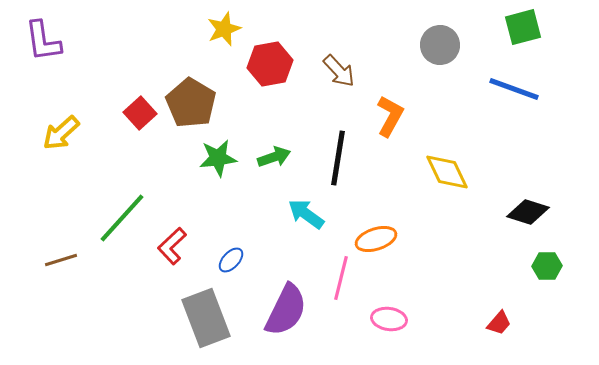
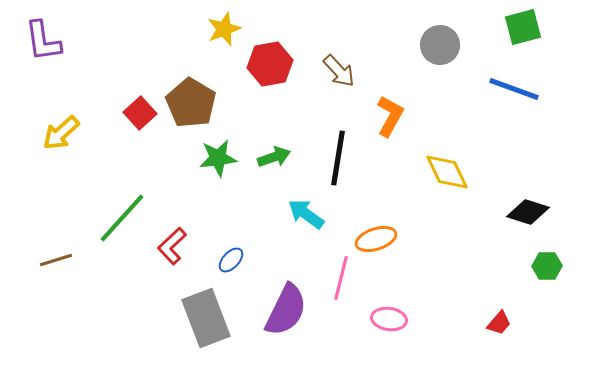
brown line: moved 5 px left
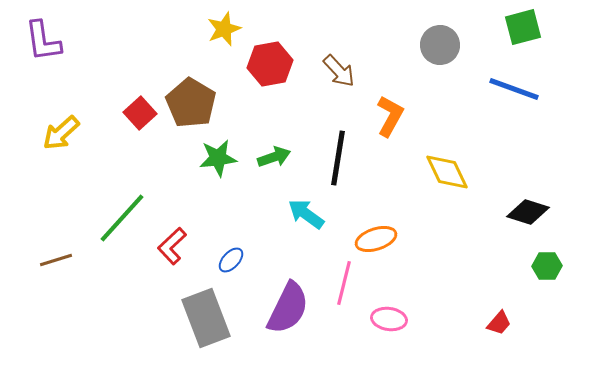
pink line: moved 3 px right, 5 px down
purple semicircle: moved 2 px right, 2 px up
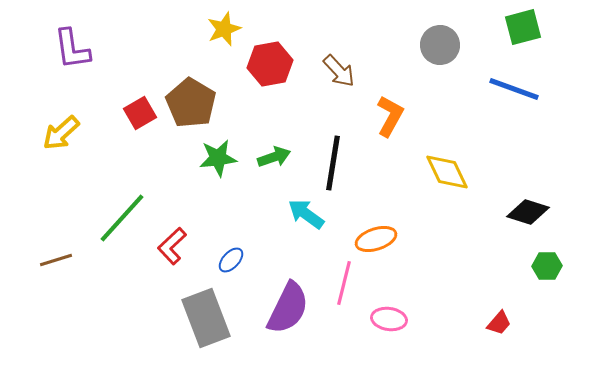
purple L-shape: moved 29 px right, 8 px down
red square: rotated 12 degrees clockwise
black line: moved 5 px left, 5 px down
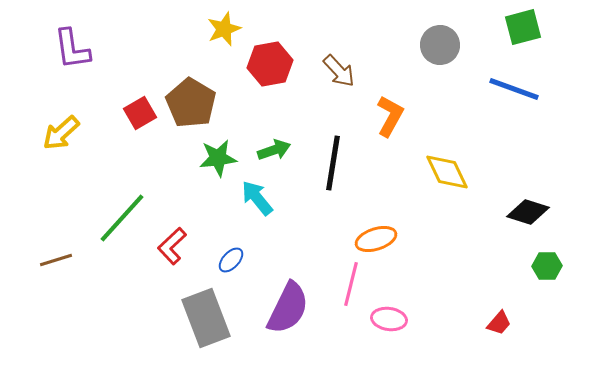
green arrow: moved 7 px up
cyan arrow: moved 49 px left, 16 px up; rotated 15 degrees clockwise
pink line: moved 7 px right, 1 px down
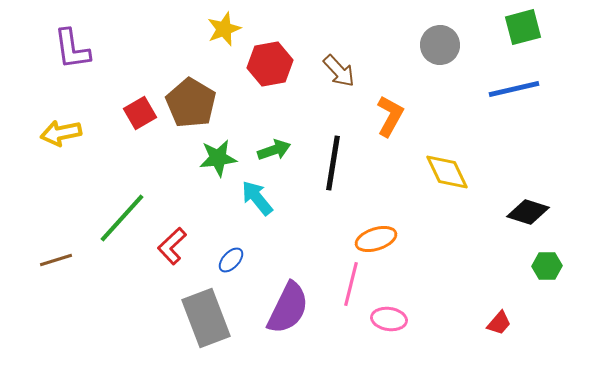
blue line: rotated 33 degrees counterclockwise
yellow arrow: rotated 30 degrees clockwise
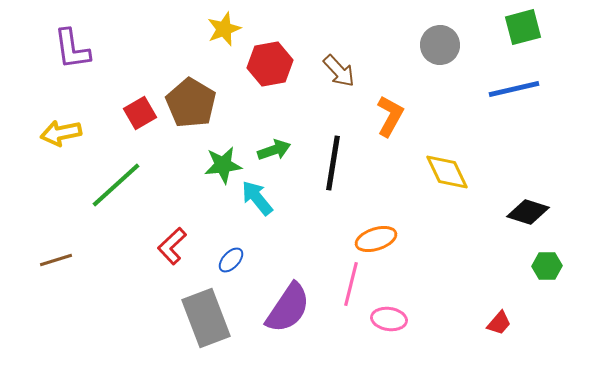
green star: moved 5 px right, 7 px down
green line: moved 6 px left, 33 px up; rotated 6 degrees clockwise
purple semicircle: rotated 8 degrees clockwise
